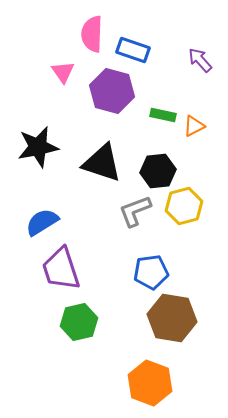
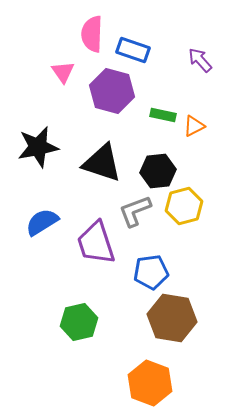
purple trapezoid: moved 35 px right, 26 px up
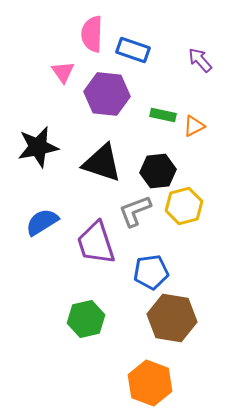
purple hexagon: moved 5 px left, 3 px down; rotated 9 degrees counterclockwise
green hexagon: moved 7 px right, 3 px up
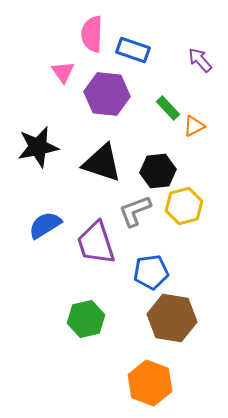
green rectangle: moved 5 px right, 7 px up; rotated 35 degrees clockwise
blue semicircle: moved 3 px right, 3 px down
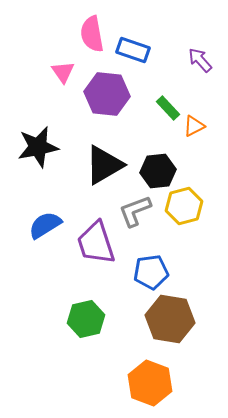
pink semicircle: rotated 12 degrees counterclockwise
black triangle: moved 2 px right, 2 px down; rotated 48 degrees counterclockwise
brown hexagon: moved 2 px left, 1 px down
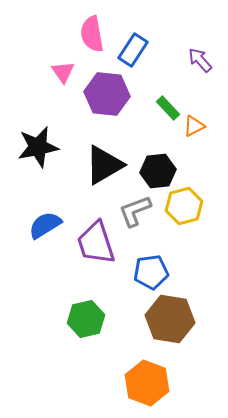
blue rectangle: rotated 76 degrees counterclockwise
orange hexagon: moved 3 px left
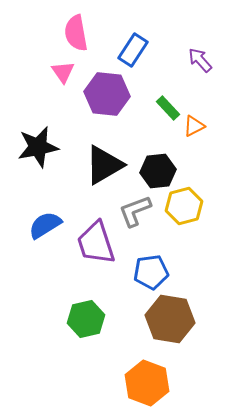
pink semicircle: moved 16 px left, 1 px up
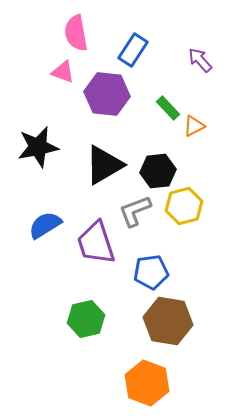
pink triangle: rotated 35 degrees counterclockwise
brown hexagon: moved 2 px left, 2 px down
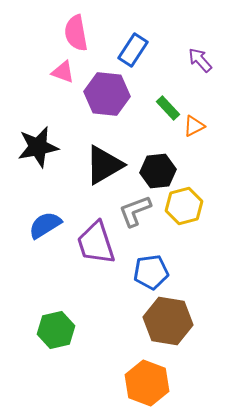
green hexagon: moved 30 px left, 11 px down
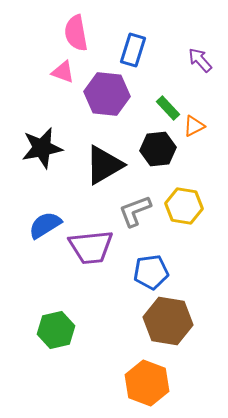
blue rectangle: rotated 16 degrees counterclockwise
black star: moved 4 px right, 1 px down
black hexagon: moved 22 px up
yellow hexagon: rotated 24 degrees clockwise
purple trapezoid: moved 5 px left, 4 px down; rotated 78 degrees counterclockwise
